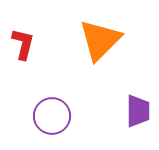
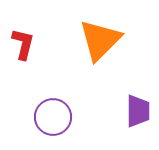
purple circle: moved 1 px right, 1 px down
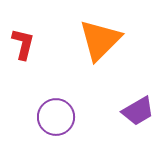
purple trapezoid: rotated 60 degrees clockwise
purple circle: moved 3 px right
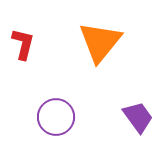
orange triangle: moved 2 px down; rotated 6 degrees counterclockwise
purple trapezoid: moved 6 px down; rotated 96 degrees counterclockwise
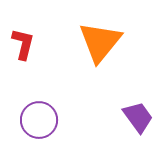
purple circle: moved 17 px left, 3 px down
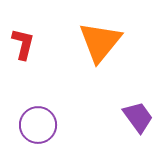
purple circle: moved 1 px left, 5 px down
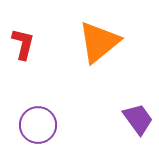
orange triangle: moved 1 px left; rotated 12 degrees clockwise
purple trapezoid: moved 2 px down
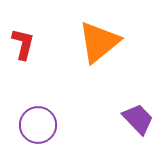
purple trapezoid: rotated 8 degrees counterclockwise
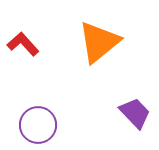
red L-shape: rotated 56 degrees counterclockwise
purple trapezoid: moved 3 px left, 6 px up
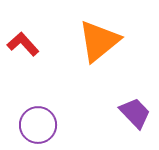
orange triangle: moved 1 px up
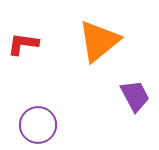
red L-shape: rotated 40 degrees counterclockwise
purple trapezoid: moved 17 px up; rotated 16 degrees clockwise
